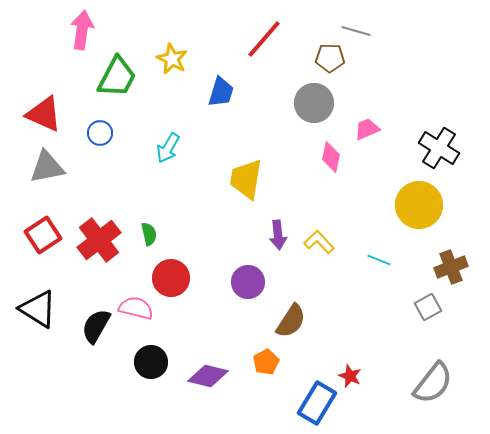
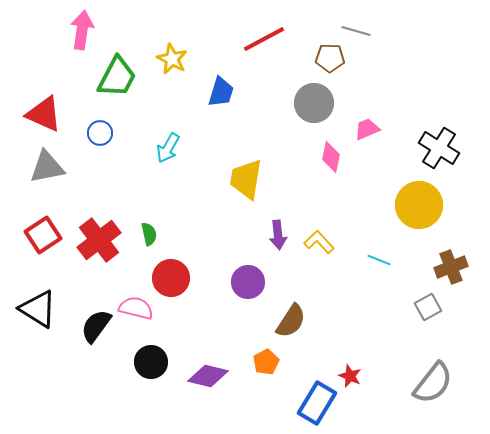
red line: rotated 21 degrees clockwise
black semicircle: rotated 6 degrees clockwise
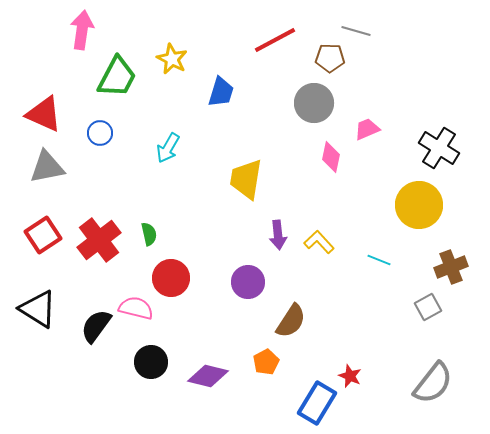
red line: moved 11 px right, 1 px down
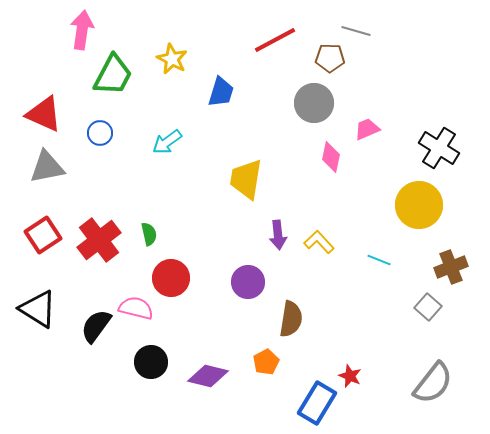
green trapezoid: moved 4 px left, 2 px up
cyan arrow: moved 1 px left, 6 px up; rotated 24 degrees clockwise
gray square: rotated 20 degrees counterclockwise
brown semicircle: moved 2 px up; rotated 24 degrees counterclockwise
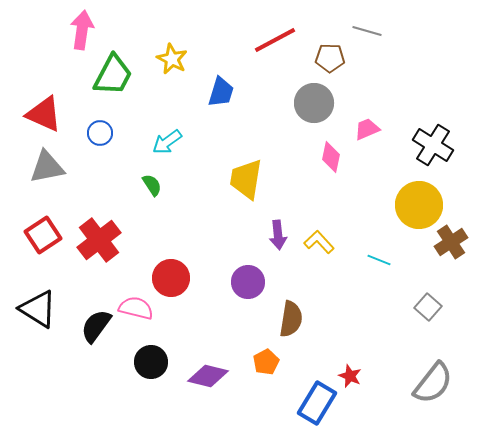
gray line: moved 11 px right
black cross: moved 6 px left, 3 px up
green semicircle: moved 3 px right, 49 px up; rotated 20 degrees counterclockwise
brown cross: moved 25 px up; rotated 12 degrees counterclockwise
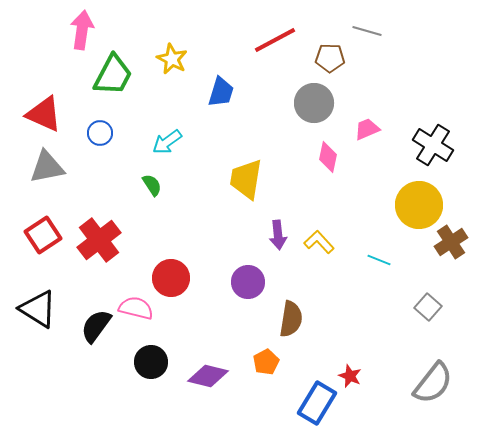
pink diamond: moved 3 px left
